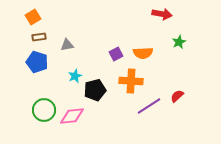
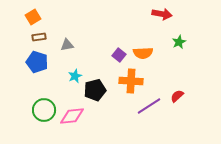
purple square: moved 3 px right, 1 px down; rotated 24 degrees counterclockwise
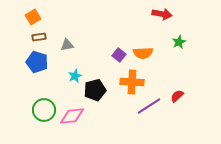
orange cross: moved 1 px right, 1 px down
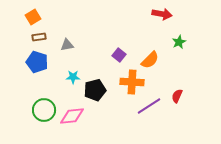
orange semicircle: moved 7 px right, 7 px down; rotated 42 degrees counterclockwise
cyan star: moved 2 px left, 1 px down; rotated 24 degrees clockwise
red semicircle: rotated 24 degrees counterclockwise
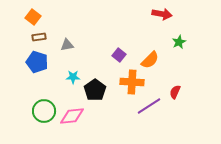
orange square: rotated 21 degrees counterclockwise
black pentagon: rotated 20 degrees counterclockwise
red semicircle: moved 2 px left, 4 px up
green circle: moved 1 px down
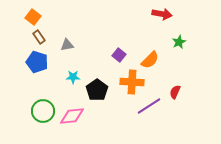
brown rectangle: rotated 64 degrees clockwise
black pentagon: moved 2 px right
green circle: moved 1 px left
